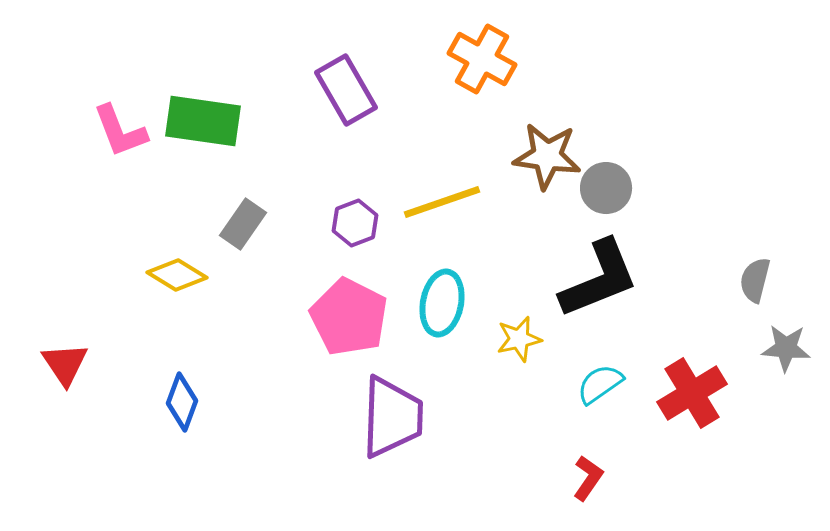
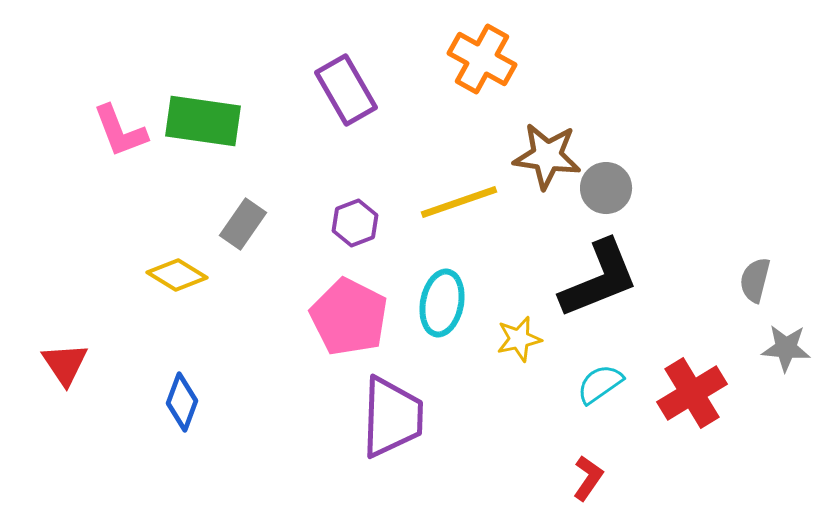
yellow line: moved 17 px right
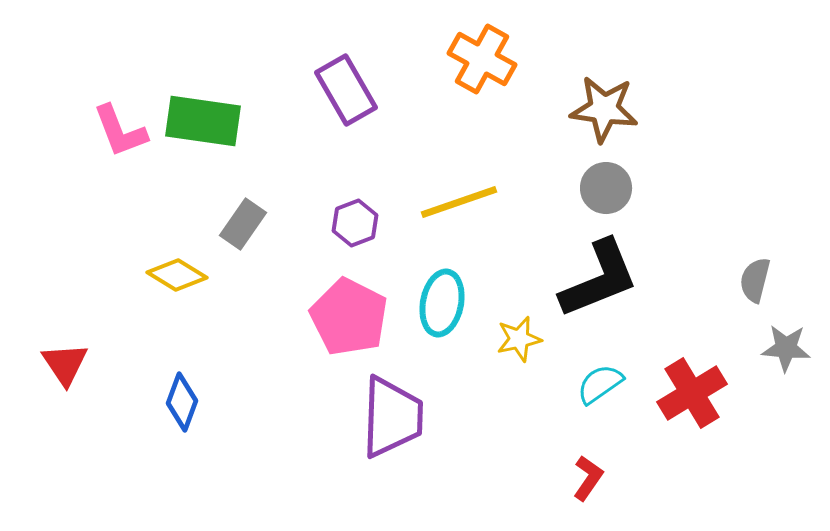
brown star: moved 57 px right, 47 px up
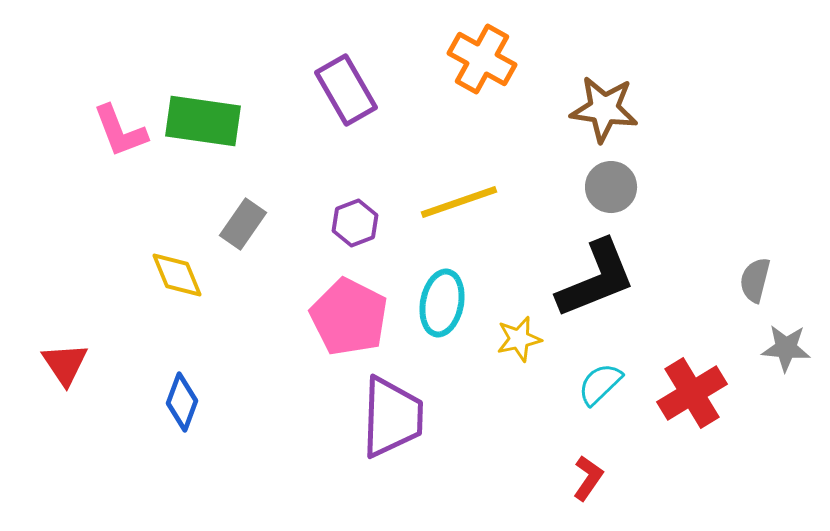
gray circle: moved 5 px right, 1 px up
yellow diamond: rotated 36 degrees clockwise
black L-shape: moved 3 px left
cyan semicircle: rotated 9 degrees counterclockwise
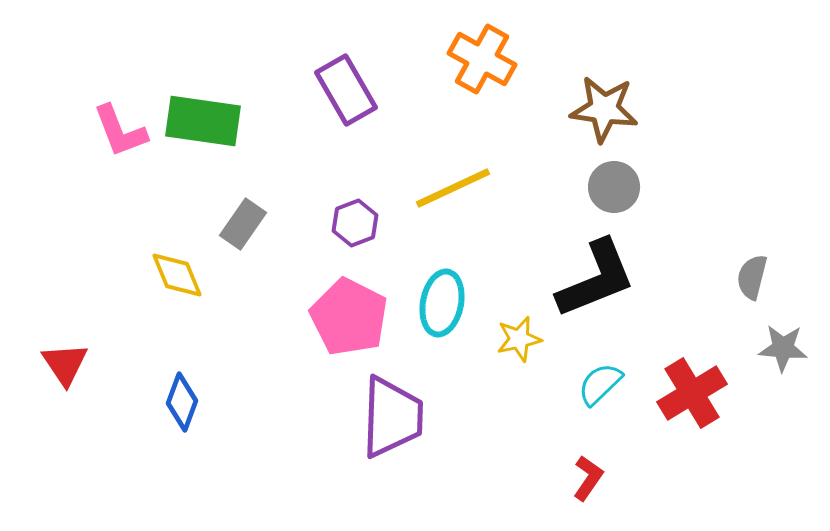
gray circle: moved 3 px right
yellow line: moved 6 px left, 14 px up; rotated 6 degrees counterclockwise
gray semicircle: moved 3 px left, 3 px up
gray star: moved 3 px left
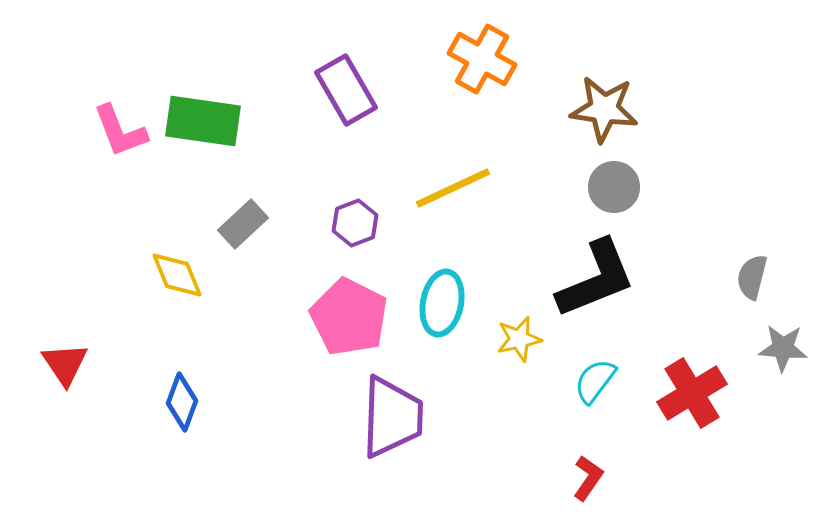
gray rectangle: rotated 12 degrees clockwise
cyan semicircle: moved 5 px left, 3 px up; rotated 9 degrees counterclockwise
